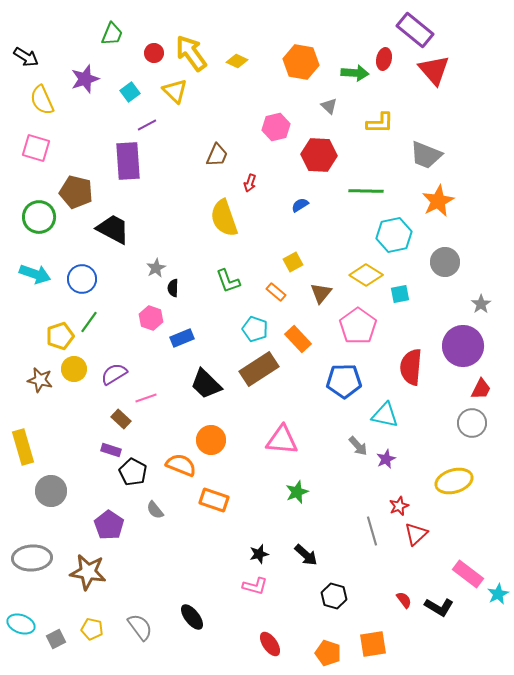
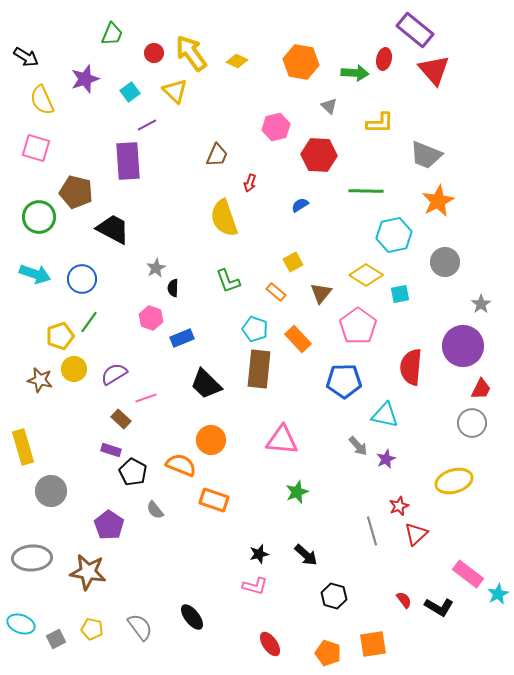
brown rectangle at (259, 369): rotated 51 degrees counterclockwise
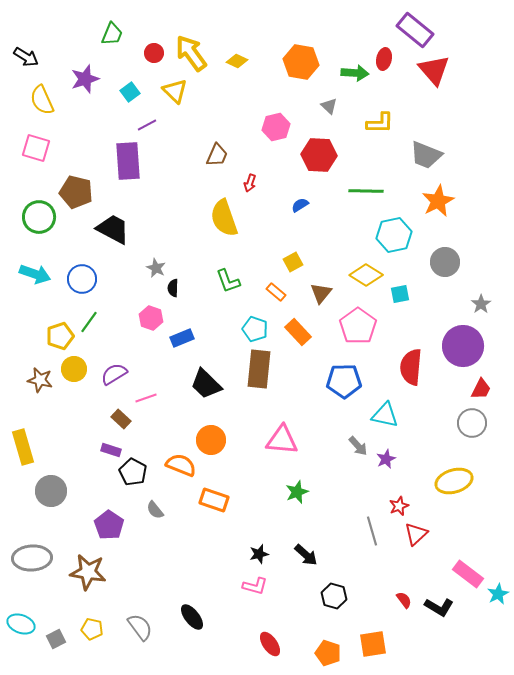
gray star at (156, 268): rotated 18 degrees counterclockwise
orange rectangle at (298, 339): moved 7 px up
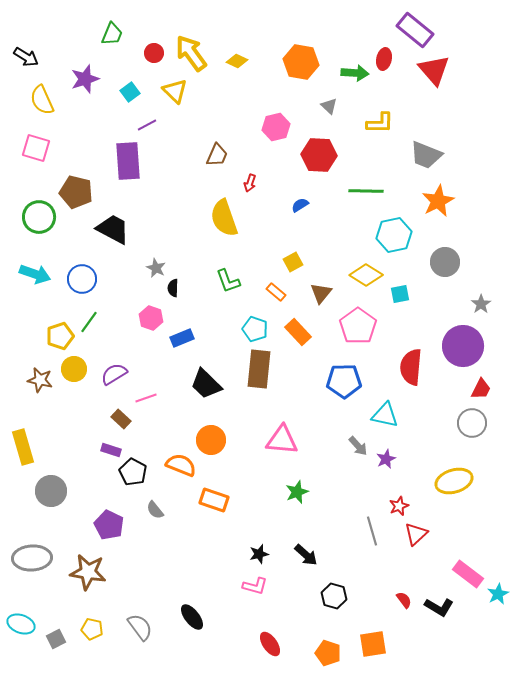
purple pentagon at (109, 525): rotated 8 degrees counterclockwise
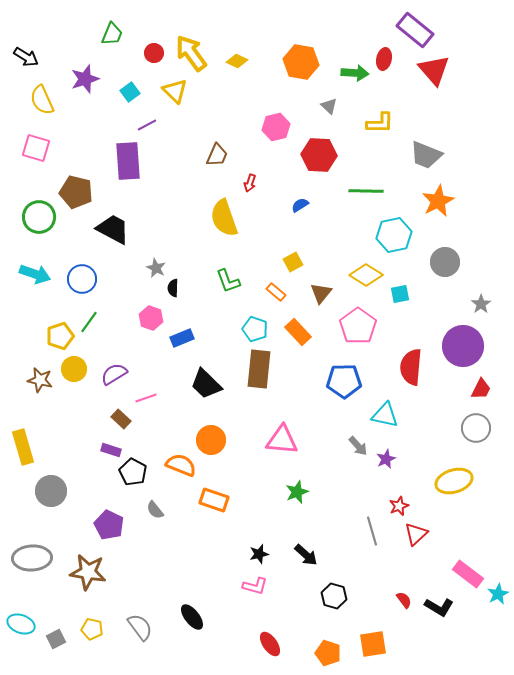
gray circle at (472, 423): moved 4 px right, 5 px down
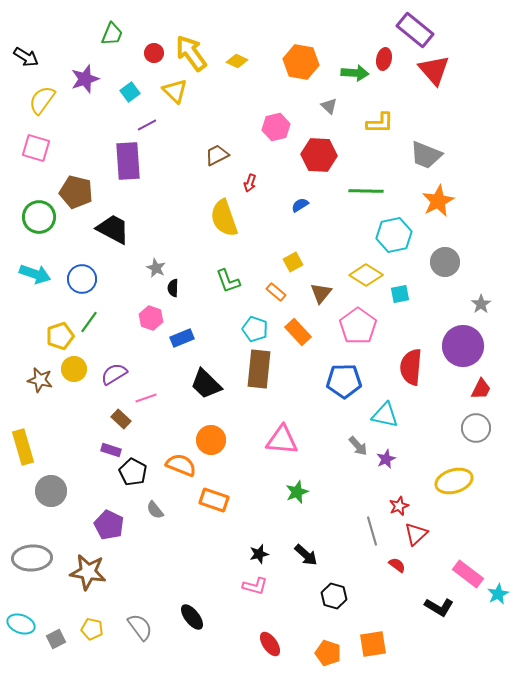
yellow semicircle at (42, 100): rotated 60 degrees clockwise
brown trapezoid at (217, 155): rotated 140 degrees counterclockwise
red semicircle at (404, 600): moved 7 px left, 35 px up; rotated 18 degrees counterclockwise
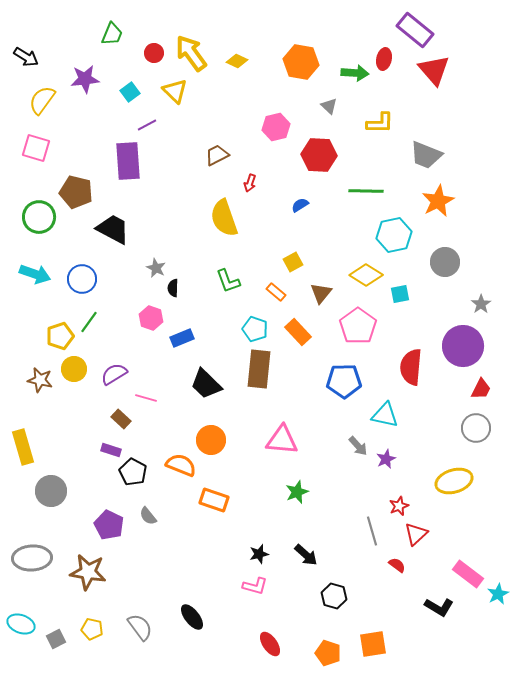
purple star at (85, 79): rotated 12 degrees clockwise
pink line at (146, 398): rotated 35 degrees clockwise
gray semicircle at (155, 510): moved 7 px left, 6 px down
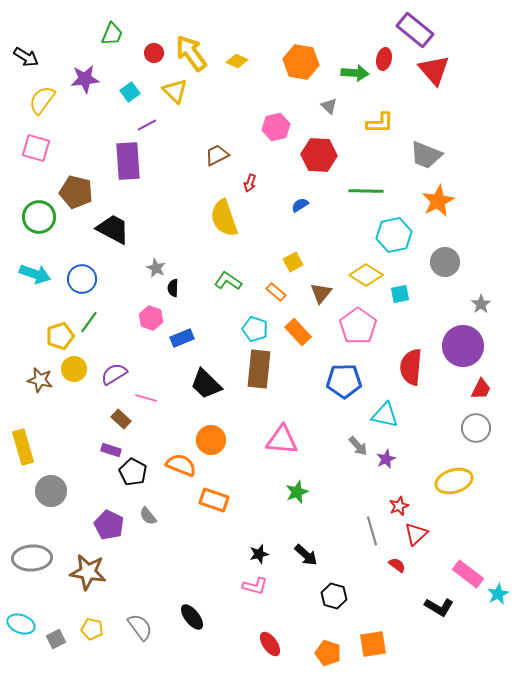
green L-shape at (228, 281): rotated 144 degrees clockwise
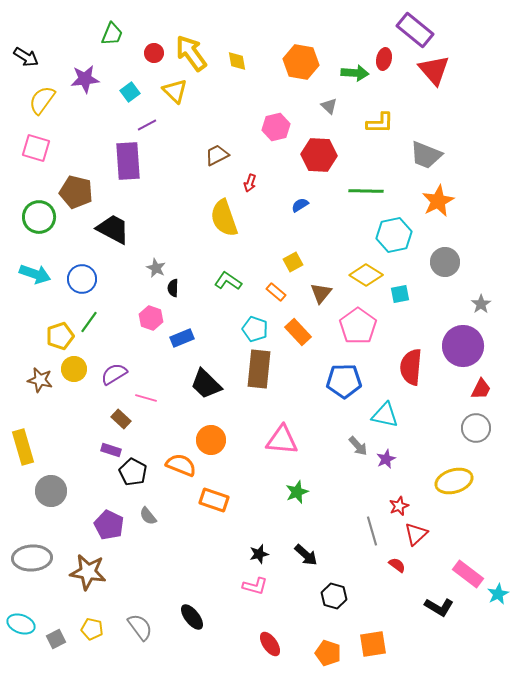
yellow diamond at (237, 61): rotated 55 degrees clockwise
